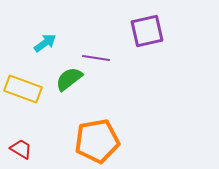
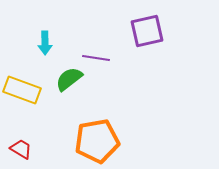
cyan arrow: rotated 125 degrees clockwise
yellow rectangle: moved 1 px left, 1 px down
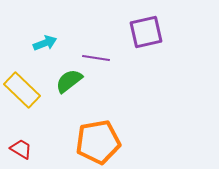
purple square: moved 1 px left, 1 px down
cyan arrow: rotated 110 degrees counterclockwise
green semicircle: moved 2 px down
yellow rectangle: rotated 24 degrees clockwise
orange pentagon: moved 1 px right, 1 px down
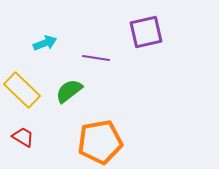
green semicircle: moved 10 px down
orange pentagon: moved 2 px right
red trapezoid: moved 2 px right, 12 px up
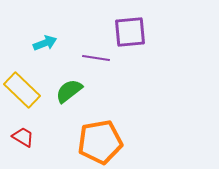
purple square: moved 16 px left; rotated 8 degrees clockwise
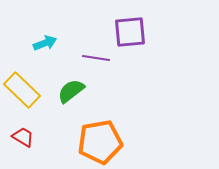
green semicircle: moved 2 px right
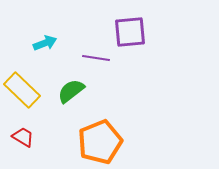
orange pentagon: rotated 12 degrees counterclockwise
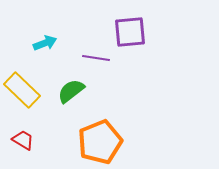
red trapezoid: moved 3 px down
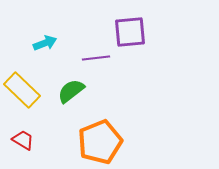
purple line: rotated 16 degrees counterclockwise
